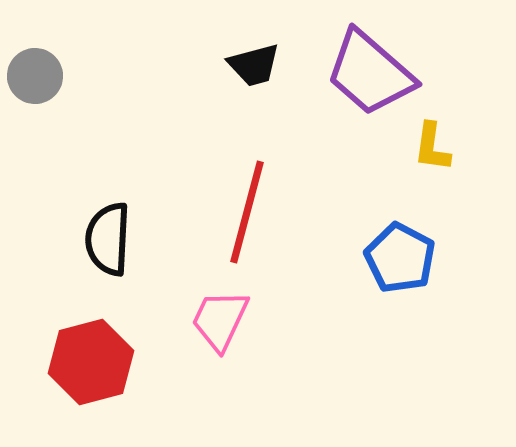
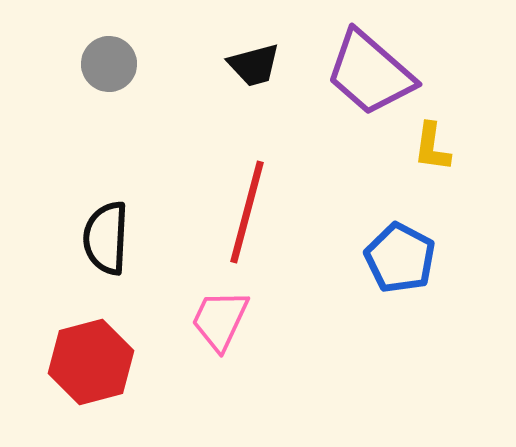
gray circle: moved 74 px right, 12 px up
black semicircle: moved 2 px left, 1 px up
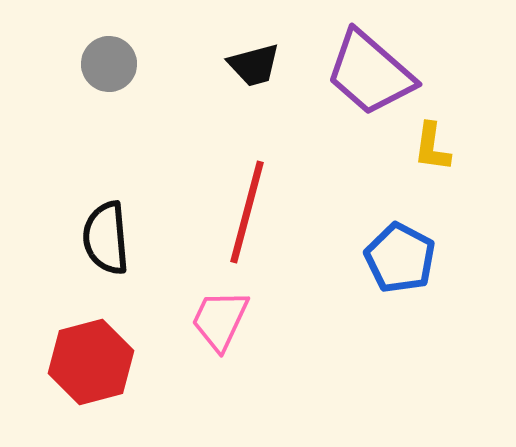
black semicircle: rotated 8 degrees counterclockwise
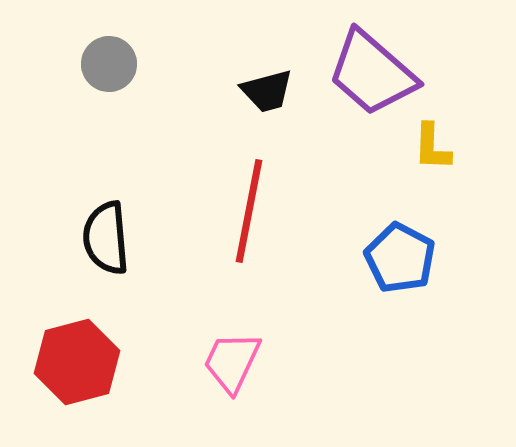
black trapezoid: moved 13 px right, 26 px down
purple trapezoid: moved 2 px right
yellow L-shape: rotated 6 degrees counterclockwise
red line: moved 2 px right, 1 px up; rotated 4 degrees counterclockwise
pink trapezoid: moved 12 px right, 42 px down
red hexagon: moved 14 px left
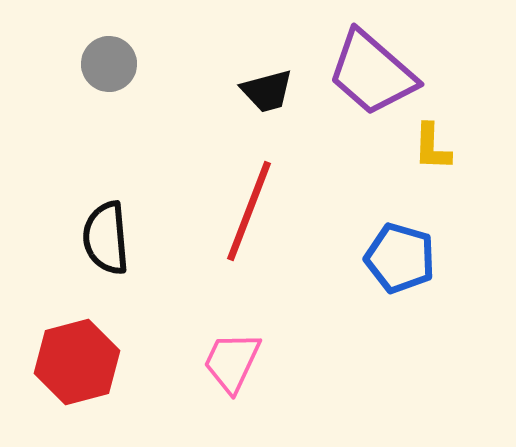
red line: rotated 10 degrees clockwise
blue pentagon: rotated 12 degrees counterclockwise
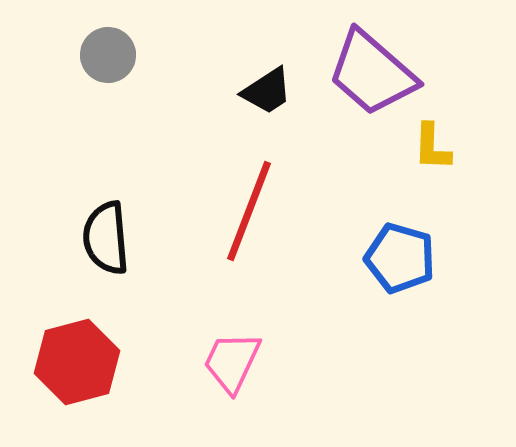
gray circle: moved 1 px left, 9 px up
black trapezoid: rotated 18 degrees counterclockwise
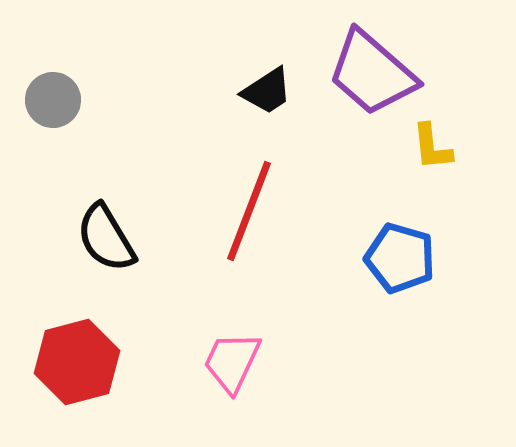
gray circle: moved 55 px left, 45 px down
yellow L-shape: rotated 8 degrees counterclockwise
black semicircle: rotated 26 degrees counterclockwise
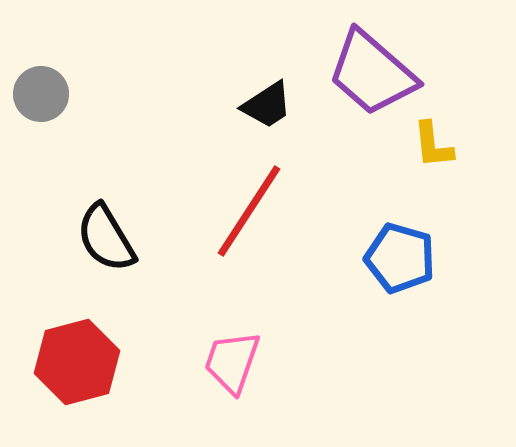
black trapezoid: moved 14 px down
gray circle: moved 12 px left, 6 px up
yellow L-shape: moved 1 px right, 2 px up
red line: rotated 12 degrees clockwise
pink trapezoid: rotated 6 degrees counterclockwise
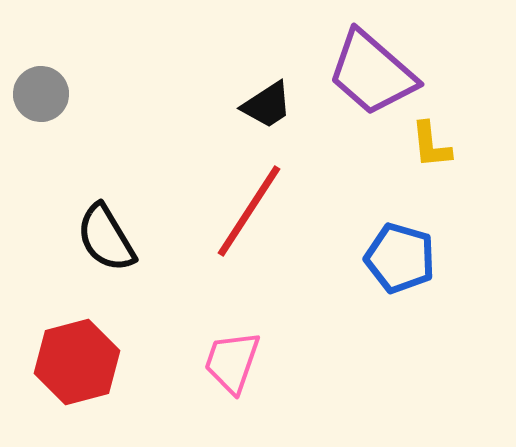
yellow L-shape: moved 2 px left
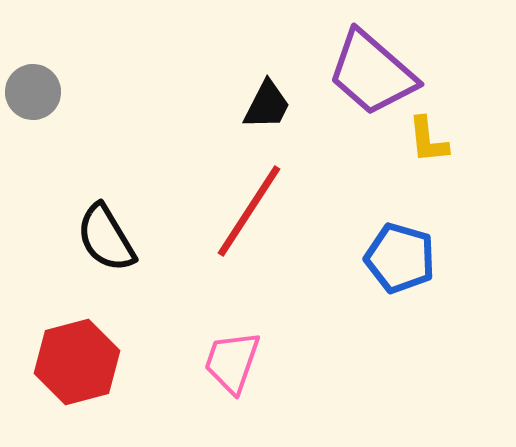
gray circle: moved 8 px left, 2 px up
black trapezoid: rotated 30 degrees counterclockwise
yellow L-shape: moved 3 px left, 5 px up
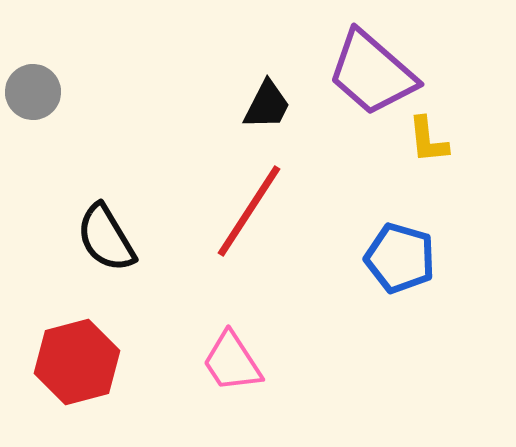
pink trapezoid: rotated 52 degrees counterclockwise
